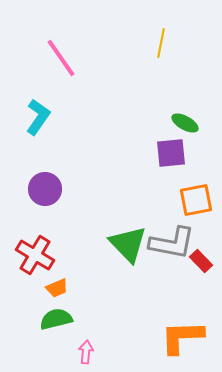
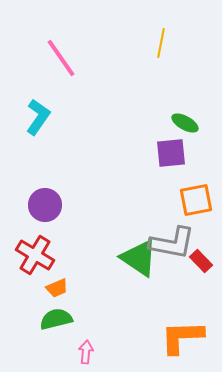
purple circle: moved 16 px down
green triangle: moved 11 px right, 14 px down; rotated 12 degrees counterclockwise
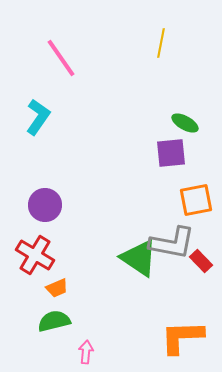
green semicircle: moved 2 px left, 2 px down
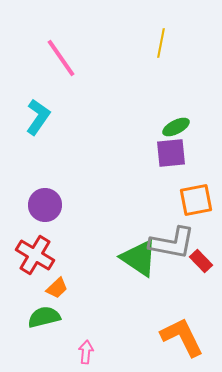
green ellipse: moved 9 px left, 4 px down; rotated 56 degrees counterclockwise
orange trapezoid: rotated 20 degrees counterclockwise
green semicircle: moved 10 px left, 4 px up
orange L-shape: rotated 66 degrees clockwise
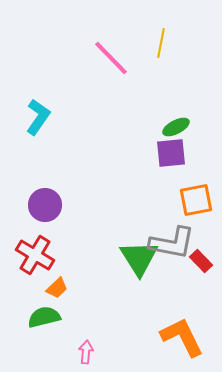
pink line: moved 50 px right; rotated 9 degrees counterclockwise
green triangle: rotated 24 degrees clockwise
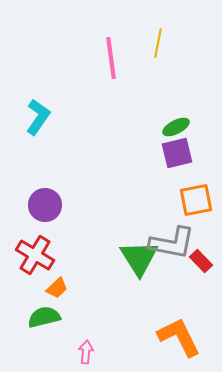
yellow line: moved 3 px left
pink line: rotated 36 degrees clockwise
purple square: moved 6 px right; rotated 8 degrees counterclockwise
orange L-shape: moved 3 px left
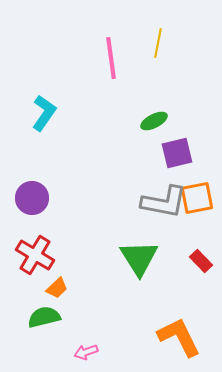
cyan L-shape: moved 6 px right, 4 px up
green ellipse: moved 22 px left, 6 px up
orange square: moved 1 px right, 2 px up
purple circle: moved 13 px left, 7 px up
gray L-shape: moved 8 px left, 41 px up
pink arrow: rotated 115 degrees counterclockwise
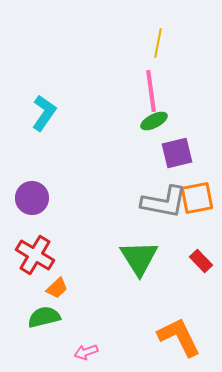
pink line: moved 40 px right, 33 px down
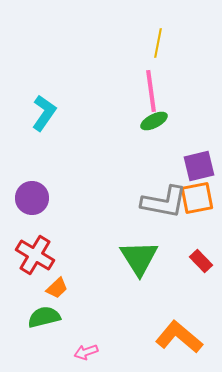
purple square: moved 22 px right, 13 px down
orange L-shape: rotated 24 degrees counterclockwise
